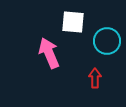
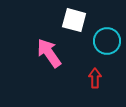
white square: moved 1 px right, 2 px up; rotated 10 degrees clockwise
pink arrow: rotated 12 degrees counterclockwise
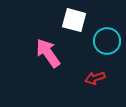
pink arrow: moved 1 px left
red arrow: rotated 108 degrees counterclockwise
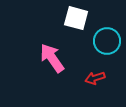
white square: moved 2 px right, 2 px up
pink arrow: moved 4 px right, 5 px down
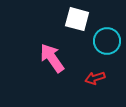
white square: moved 1 px right, 1 px down
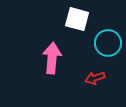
cyan circle: moved 1 px right, 2 px down
pink arrow: rotated 40 degrees clockwise
